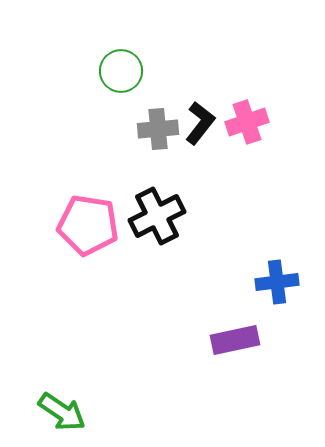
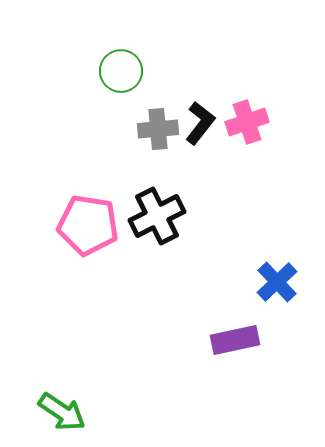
blue cross: rotated 36 degrees counterclockwise
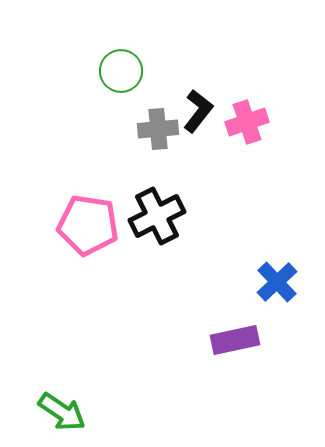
black L-shape: moved 2 px left, 12 px up
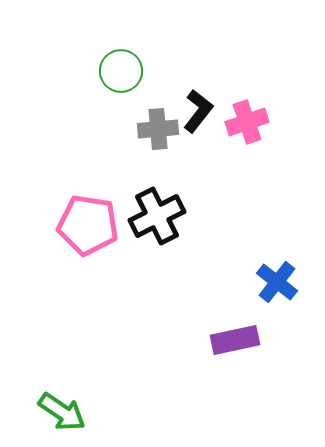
blue cross: rotated 9 degrees counterclockwise
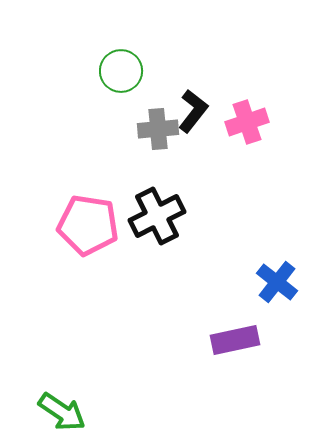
black L-shape: moved 5 px left
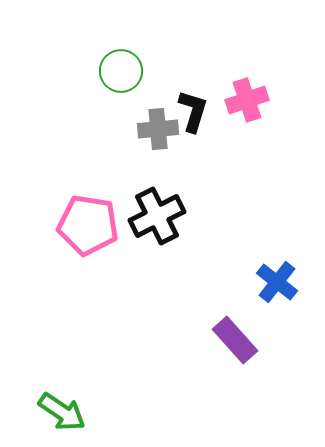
black L-shape: rotated 21 degrees counterclockwise
pink cross: moved 22 px up
purple rectangle: rotated 60 degrees clockwise
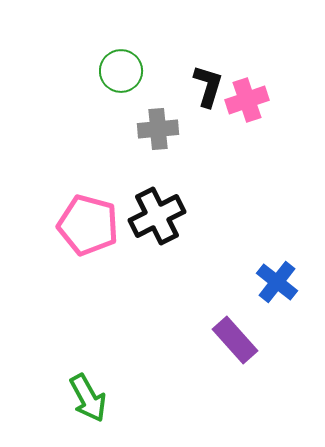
black L-shape: moved 15 px right, 25 px up
pink pentagon: rotated 6 degrees clockwise
green arrow: moved 26 px right, 14 px up; rotated 27 degrees clockwise
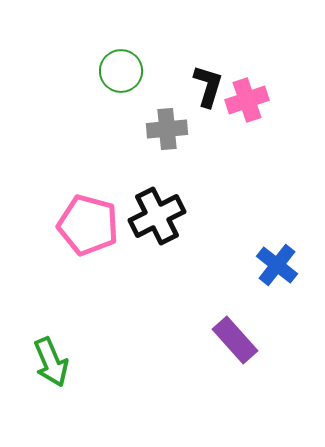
gray cross: moved 9 px right
blue cross: moved 17 px up
green arrow: moved 37 px left, 36 px up; rotated 6 degrees clockwise
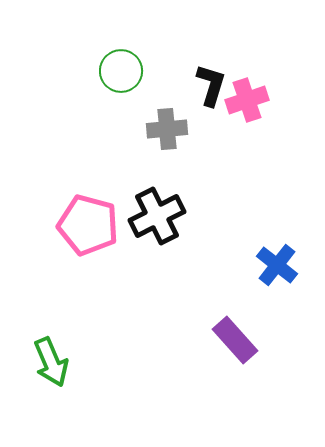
black L-shape: moved 3 px right, 1 px up
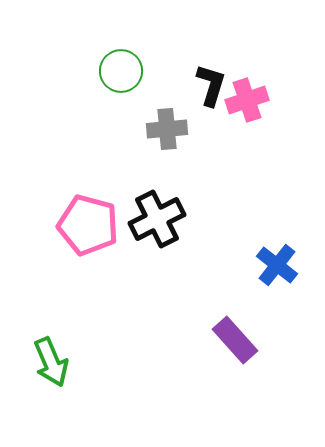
black cross: moved 3 px down
